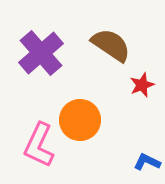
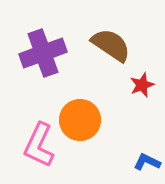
purple cross: moved 2 px right; rotated 21 degrees clockwise
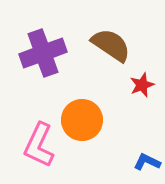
orange circle: moved 2 px right
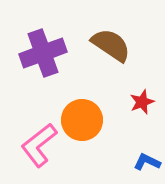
red star: moved 17 px down
pink L-shape: rotated 27 degrees clockwise
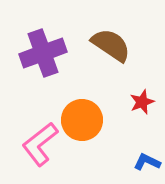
pink L-shape: moved 1 px right, 1 px up
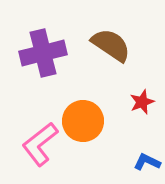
purple cross: rotated 6 degrees clockwise
orange circle: moved 1 px right, 1 px down
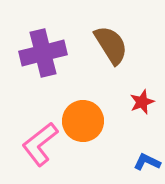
brown semicircle: rotated 24 degrees clockwise
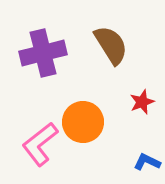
orange circle: moved 1 px down
